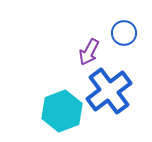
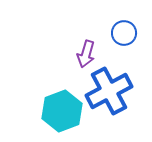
purple arrow: moved 3 px left, 2 px down; rotated 12 degrees counterclockwise
blue cross: rotated 9 degrees clockwise
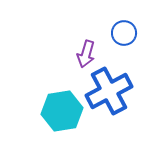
cyan hexagon: rotated 12 degrees clockwise
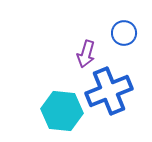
blue cross: rotated 6 degrees clockwise
cyan hexagon: rotated 15 degrees clockwise
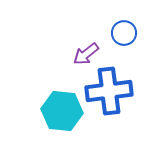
purple arrow: rotated 36 degrees clockwise
blue cross: rotated 15 degrees clockwise
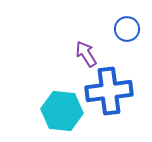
blue circle: moved 3 px right, 4 px up
purple arrow: rotated 96 degrees clockwise
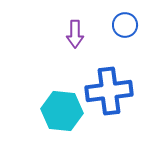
blue circle: moved 2 px left, 4 px up
purple arrow: moved 11 px left, 20 px up; rotated 148 degrees counterclockwise
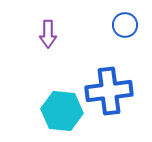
purple arrow: moved 27 px left
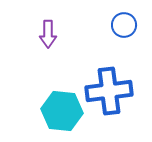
blue circle: moved 1 px left
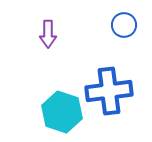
cyan hexagon: moved 1 px down; rotated 12 degrees clockwise
